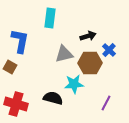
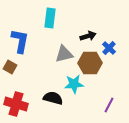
blue cross: moved 2 px up
purple line: moved 3 px right, 2 px down
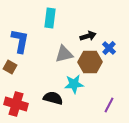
brown hexagon: moved 1 px up
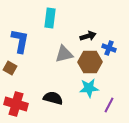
blue cross: rotated 24 degrees counterclockwise
brown square: moved 1 px down
cyan star: moved 15 px right, 4 px down
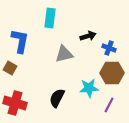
brown hexagon: moved 22 px right, 11 px down
black semicircle: moved 4 px right; rotated 78 degrees counterclockwise
red cross: moved 1 px left, 1 px up
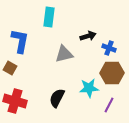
cyan rectangle: moved 1 px left, 1 px up
red cross: moved 2 px up
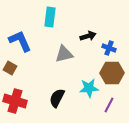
cyan rectangle: moved 1 px right
blue L-shape: rotated 35 degrees counterclockwise
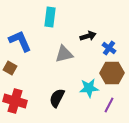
blue cross: rotated 16 degrees clockwise
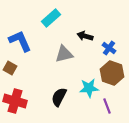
cyan rectangle: moved 1 px right, 1 px down; rotated 42 degrees clockwise
black arrow: moved 3 px left; rotated 147 degrees counterclockwise
brown hexagon: rotated 20 degrees clockwise
black semicircle: moved 2 px right, 1 px up
purple line: moved 2 px left, 1 px down; rotated 49 degrees counterclockwise
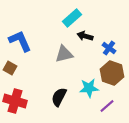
cyan rectangle: moved 21 px right
purple line: rotated 70 degrees clockwise
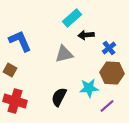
black arrow: moved 1 px right, 1 px up; rotated 21 degrees counterclockwise
blue cross: rotated 16 degrees clockwise
brown square: moved 2 px down
brown hexagon: rotated 15 degrees counterclockwise
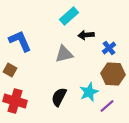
cyan rectangle: moved 3 px left, 2 px up
brown hexagon: moved 1 px right, 1 px down
cyan star: moved 4 px down; rotated 18 degrees counterclockwise
